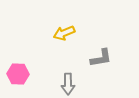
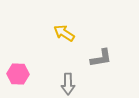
yellow arrow: rotated 55 degrees clockwise
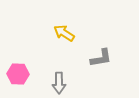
gray arrow: moved 9 px left, 1 px up
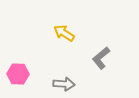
gray L-shape: rotated 150 degrees clockwise
gray arrow: moved 5 px right, 1 px down; rotated 85 degrees counterclockwise
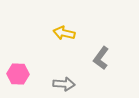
yellow arrow: rotated 20 degrees counterclockwise
gray L-shape: rotated 15 degrees counterclockwise
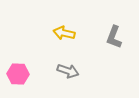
gray L-shape: moved 13 px right, 21 px up; rotated 15 degrees counterclockwise
gray arrow: moved 4 px right, 13 px up; rotated 15 degrees clockwise
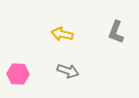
yellow arrow: moved 2 px left, 1 px down
gray L-shape: moved 2 px right, 5 px up
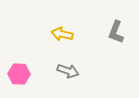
pink hexagon: moved 1 px right
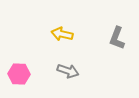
gray L-shape: moved 1 px right, 6 px down
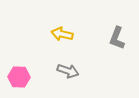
pink hexagon: moved 3 px down
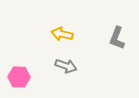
gray arrow: moved 2 px left, 5 px up
